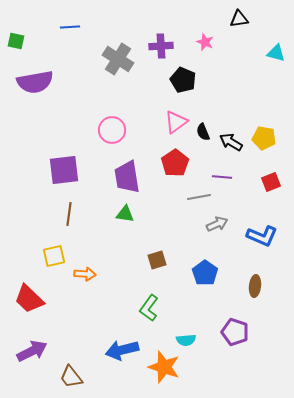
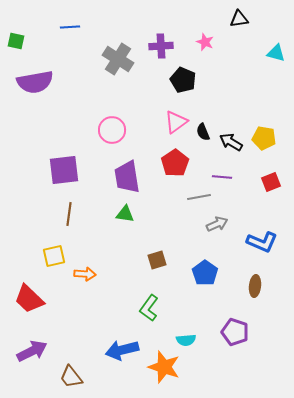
blue L-shape: moved 6 px down
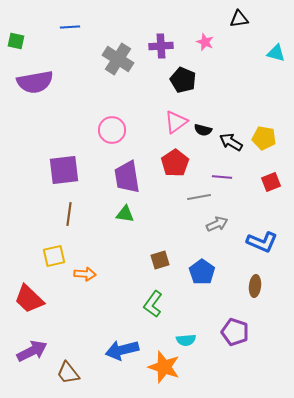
black semicircle: moved 2 px up; rotated 54 degrees counterclockwise
brown square: moved 3 px right
blue pentagon: moved 3 px left, 1 px up
green L-shape: moved 4 px right, 4 px up
brown trapezoid: moved 3 px left, 4 px up
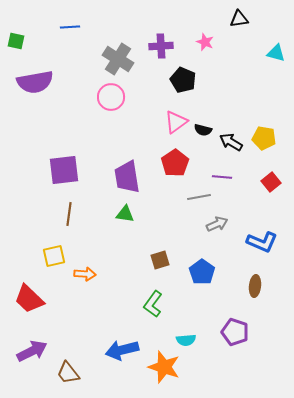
pink circle: moved 1 px left, 33 px up
red square: rotated 18 degrees counterclockwise
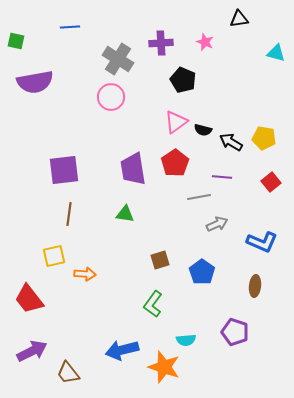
purple cross: moved 3 px up
purple trapezoid: moved 6 px right, 8 px up
red trapezoid: rotated 8 degrees clockwise
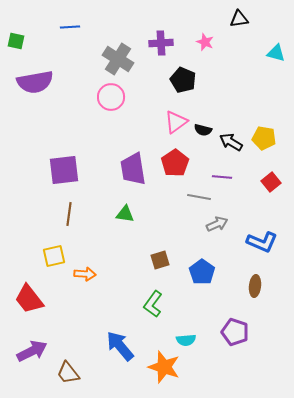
gray line: rotated 20 degrees clockwise
blue arrow: moved 2 px left, 4 px up; rotated 64 degrees clockwise
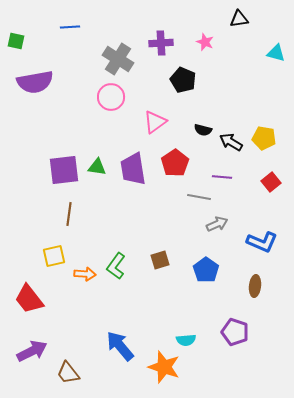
pink triangle: moved 21 px left
green triangle: moved 28 px left, 47 px up
blue pentagon: moved 4 px right, 2 px up
green L-shape: moved 37 px left, 38 px up
